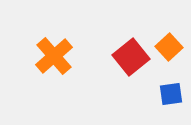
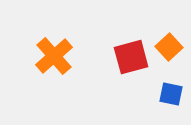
red square: rotated 24 degrees clockwise
blue square: rotated 20 degrees clockwise
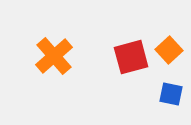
orange square: moved 3 px down
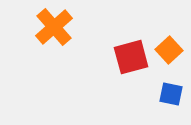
orange cross: moved 29 px up
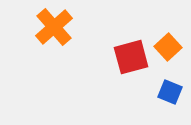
orange square: moved 1 px left, 3 px up
blue square: moved 1 px left, 2 px up; rotated 10 degrees clockwise
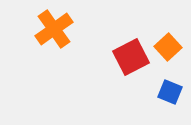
orange cross: moved 2 px down; rotated 6 degrees clockwise
red square: rotated 12 degrees counterclockwise
